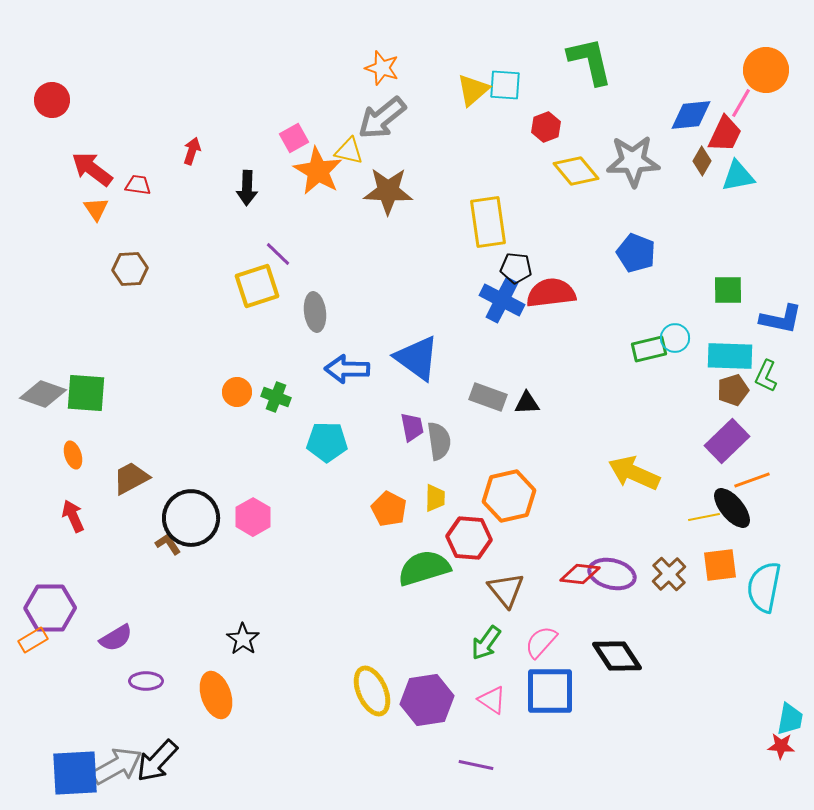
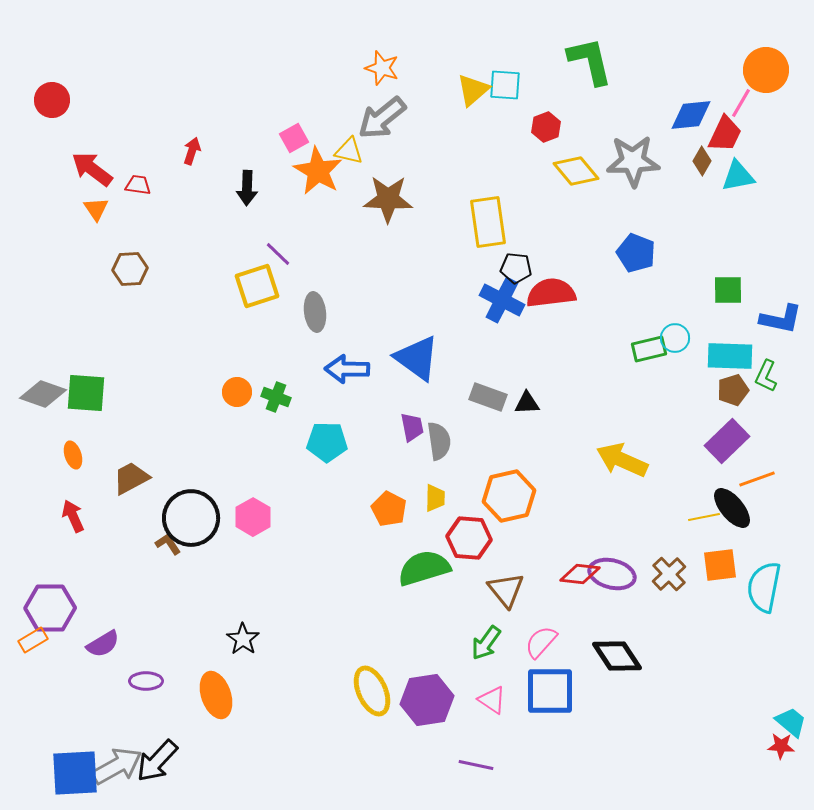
brown star at (388, 191): moved 8 px down
yellow arrow at (634, 473): moved 12 px left, 13 px up
orange line at (752, 480): moved 5 px right, 1 px up
purple semicircle at (116, 638): moved 13 px left, 6 px down
cyan trapezoid at (790, 719): moved 1 px right, 3 px down; rotated 60 degrees counterclockwise
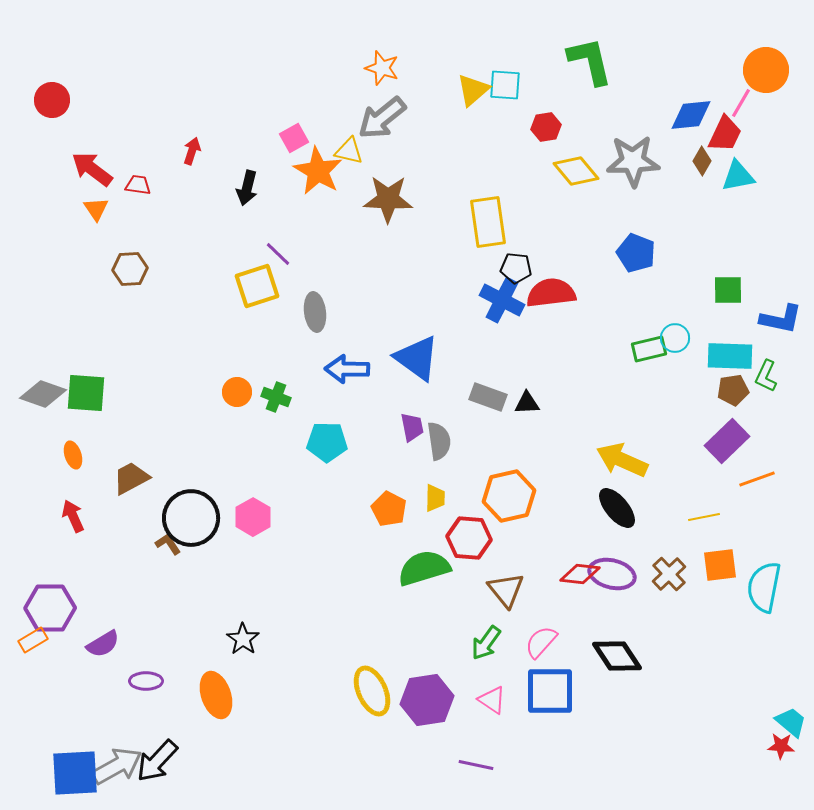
red hexagon at (546, 127): rotated 12 degrees clockwise
black arrow at (247, 188): rotated 12 degrees clockwise
brown pentagon at (733, 390): rotated 8 degrees clockwise
black ellipse at (732, 508): moved 115 px left
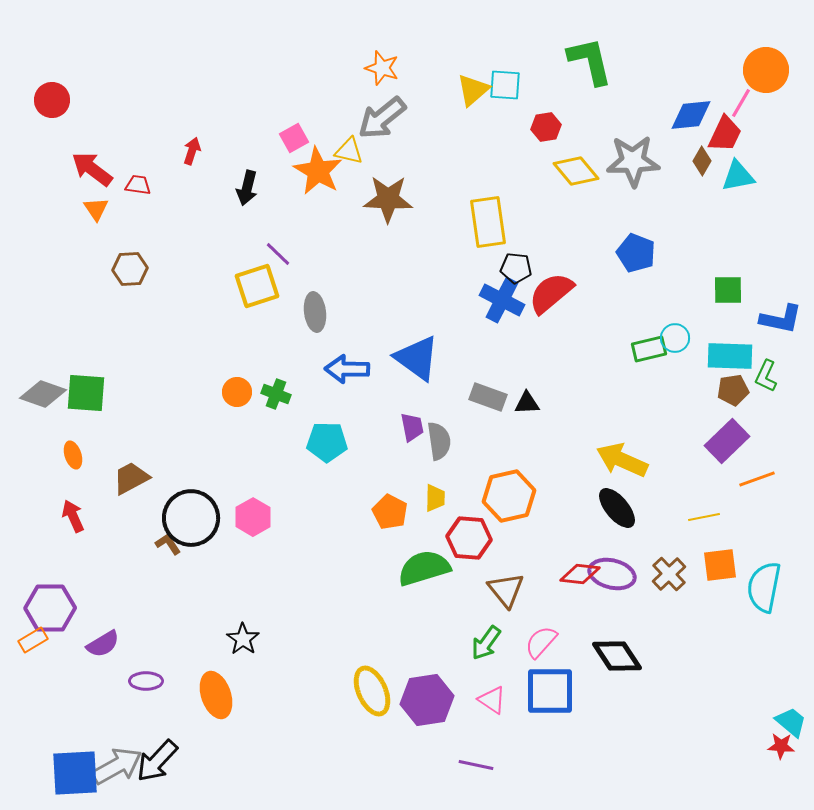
red semicircle at (551, 293): rotated 33 degrees counterclockwise
green cross at (276, 397): moved 3 px up
orange pentagon at (389, 509): moved 1 px right, 3 px down
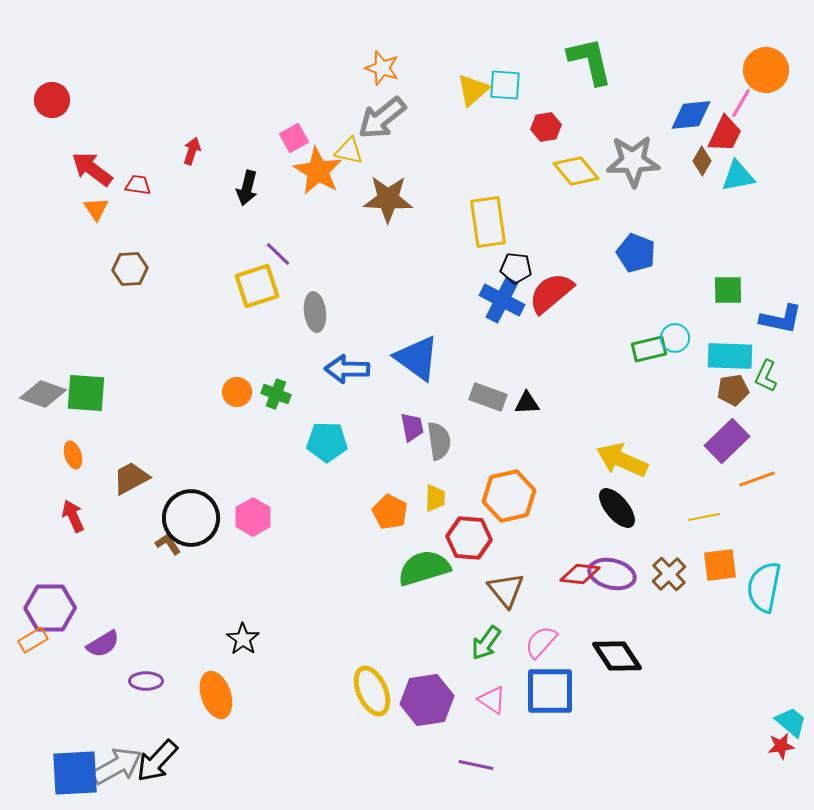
red star at (781, 746): rotated 12 degrees counterclockwise
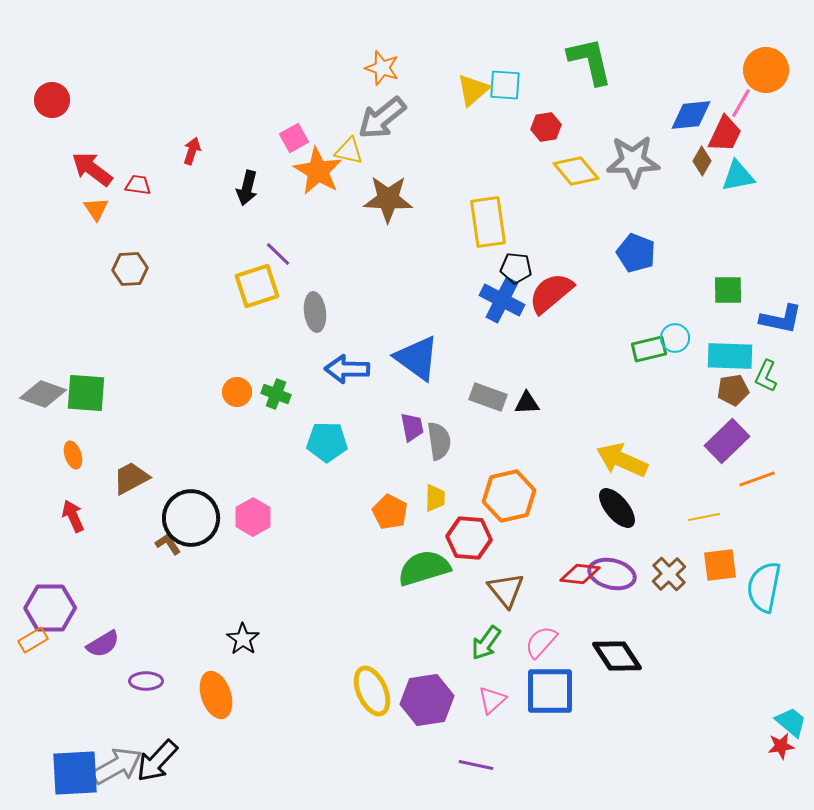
pink triangle at (492, 700): rotated 44 degrees clockwise
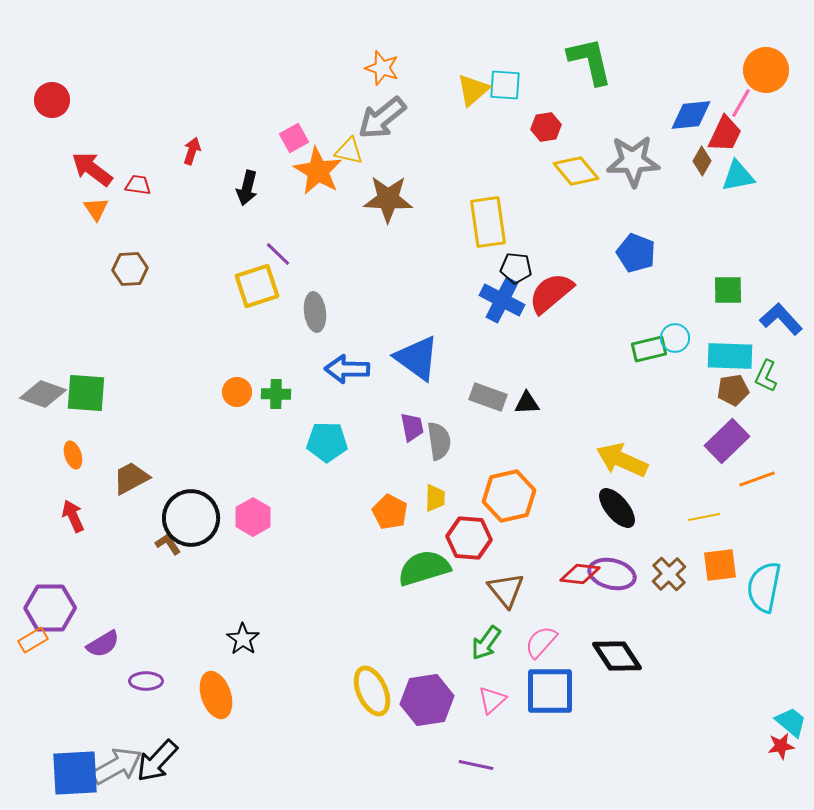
blue L-shape at (781, 319): rotated 144 degrees counterclockwise
green cross at (276, 394): rotated 20 degrees counterclockwise
